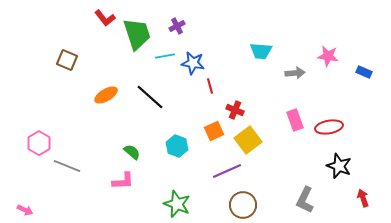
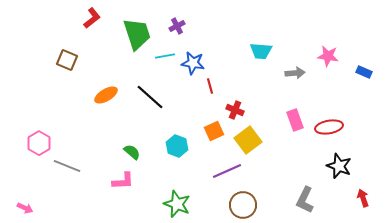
red L-shape: moved 13 px left; rotated 90 degrees counterclockwise
pink arrow: moved 2 px up
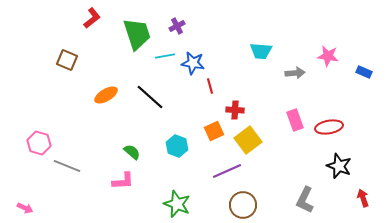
red cross: rotated 18 degrees counterclockwise
pink hexagon: rotated 15 degrees counterclockwise
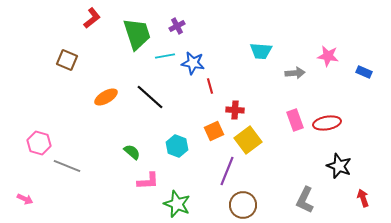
orange ellipse: moved 2 px down
red ellipse: moved 2 px left, 4 px up
purple line: rotated 44 degrees counterclockwise
pink L-shape: moved 25 px right
pink arrow: moved 9 px up
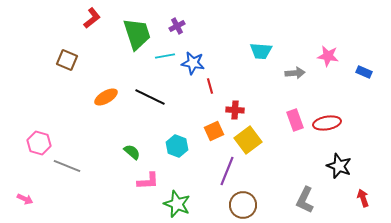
black line: rotated 16 degrees counterclockwise
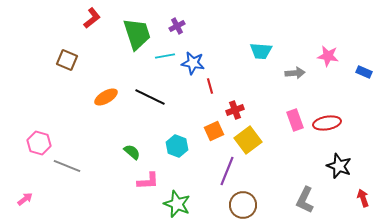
red cross: rotated 24 degrees counterclockwise
pink arrow: rotated 63 degrees counterclockwise
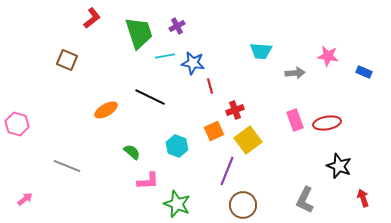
green trapezoid: moved 2 px right, 1 px up
orange ellipse: moved 13 px down
pink hexagon: moved 22 px left, 19 px up
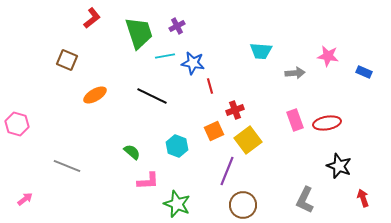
black line: moved 2 px right, 1 px up
orange ellipse: moved 11 px left, 15 px up
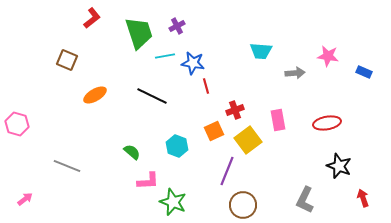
red line: moved 4 px left
pink rectangle: moved 17 px left; rotated 10 degrees clockwise
green star: moved 4 px left, 2 px up
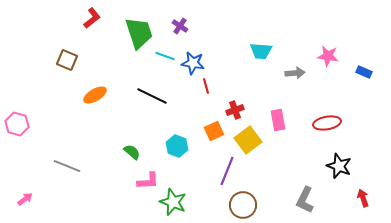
purple cross: moved 3 px right; rotated 28 degrees counterclockwise
cyan line: rotated 30 degrees clockwise
